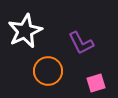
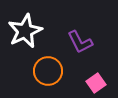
purple L-shape: moved 1 px left, 1 px up
pink square: rotated 18 degrees counterclockwise
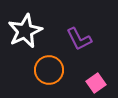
purple L-shape: moved 1 px left, 3 px up
orange circle: moved 1 px right, 1 px up
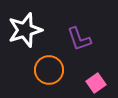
white star: moved 1 px up; rotated 8 degrees clockwise
purple L-shape: rotated 8 degrees clockwise
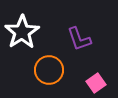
white star: moved 3 px left, 2 px down; rotated 16 degrees counterclockwise
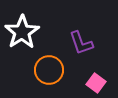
purple L-shape: moved 2 px right, 4 px down
pink square: rotated 18 degrees counterclockwise
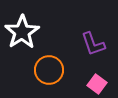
purple L-shape: moved 12 px right, 1 px down
pink square: moved 1 px right, 1 px down
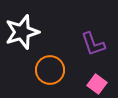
white star: rotated 16 degrees clockwise
orange circle: moved 1 px right
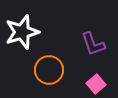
orange circle: moved 1 px left
pink square: moved 1 px left; rotated 12 degrees clockwise
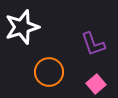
white star: moved 5 px up
orange circle: moved 2 px down
